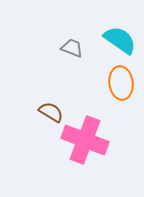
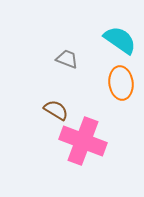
gray trapezoid: moved 5 px left, 11 px down
brown semicircle: moved 5 px right, 2 px up
pink cross: moved 2 px left, 1 px down
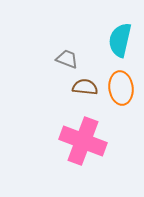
cyan semicircle: rotated 112 degrees counterclockwise
orange ellipse: moved 5 px down
brown semicircle: moved 29 px right, 23 px up; rotated 25 degrees counterclockwise
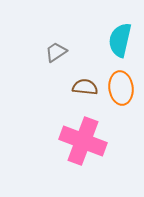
gray trapezoid: moved 11 px left, 7 px up; rotated 55 degrees counterclockwise
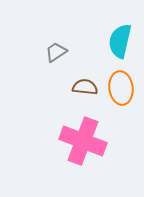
cyan semicircle: moved 1 px down
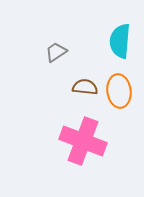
cyan semicircle: rotated 8 degrees counterclockwise
orange ellipse: moved 2 px left, 3 px down
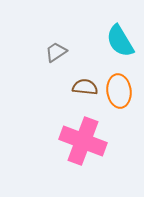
cyan semicircle: rotated 36 degrees counterclockwise
